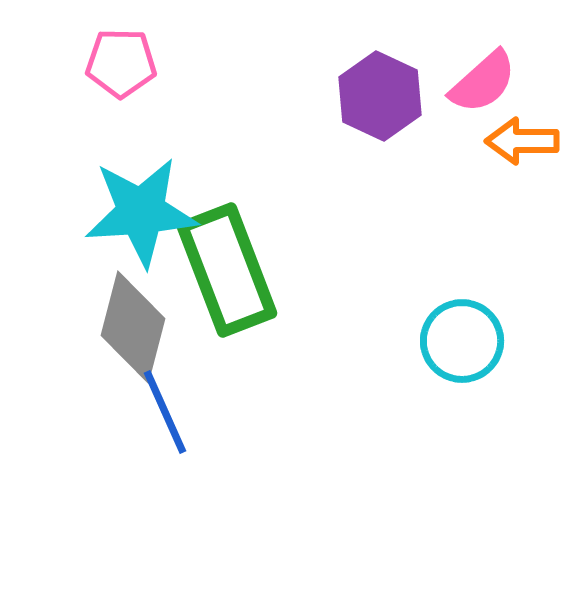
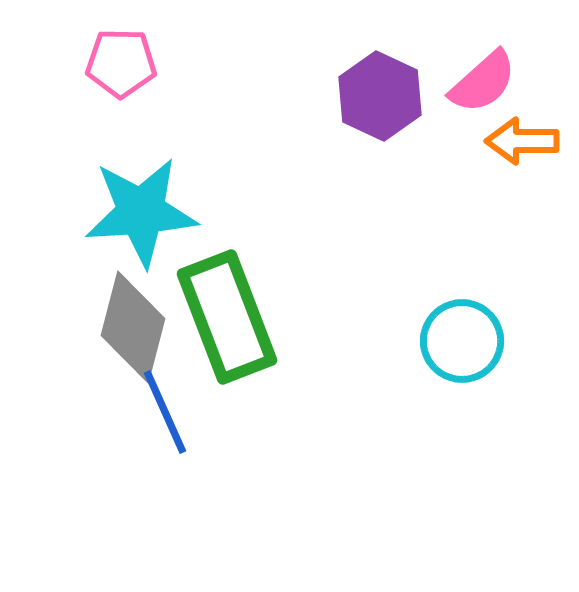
green rectangle: moved 47 px down
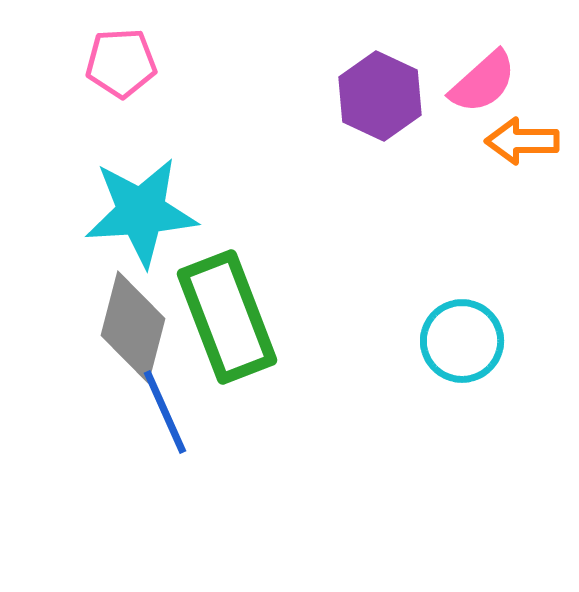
pink pentagon: rotated 4 degrees counterclockwise
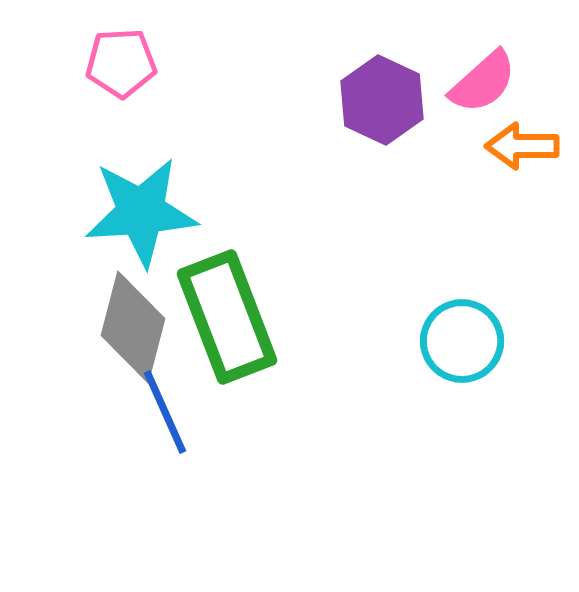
purple hexagon: moved 2 px right, 4 px down
orange arrow: moved 5 px down
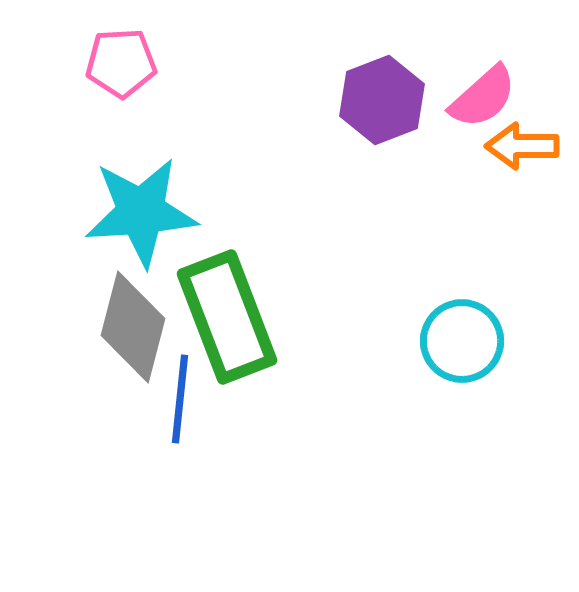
pink semicircle: moved 15 px down
purple hexagon: rotated 14 degrees clockwise
blue line: moved 15 px right, 13 px up; rotated 30 degrees clockwise
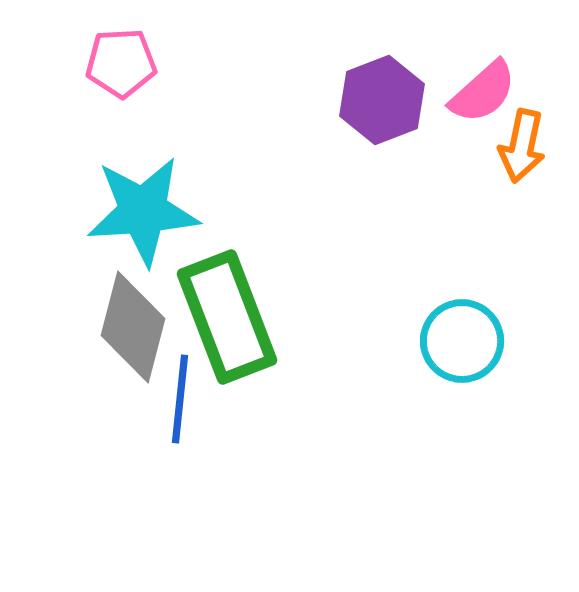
pink semicircle: moved 5 px up
orange arrow: rotated 78 degrees counterclockwise
cyan star: moved 2 px right, 1 px up
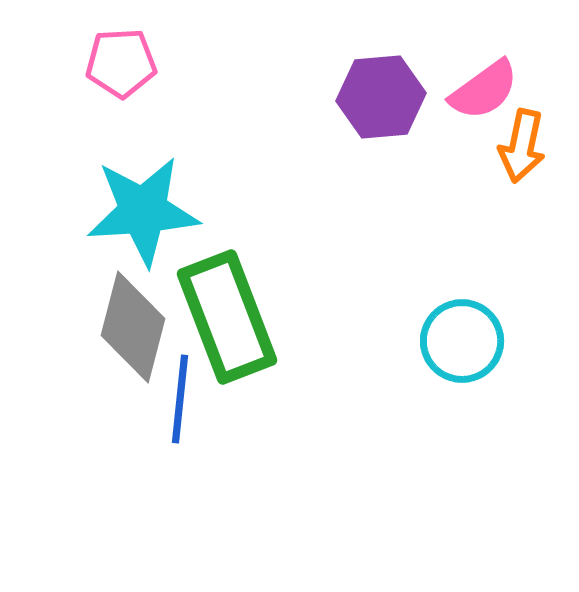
pink semicircle: moved 1 px right, 2 px up; rotated 6 degrees clockwise
purple hexagon: moved 1 px left, 3 px up; rotated 16 degrees clockwise
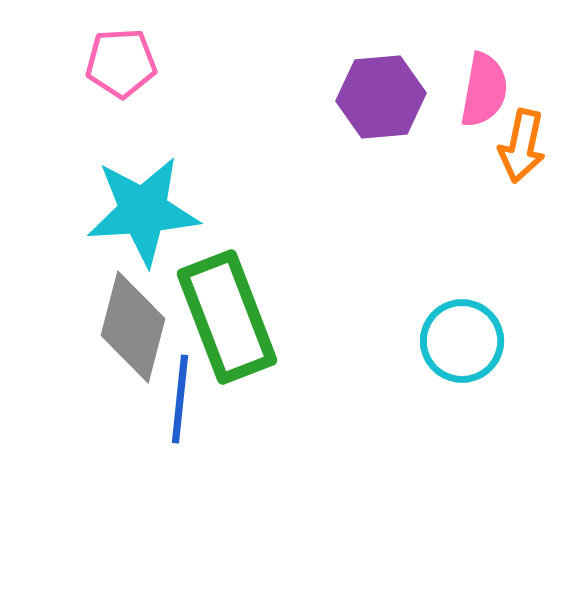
pink semicircle: rotated 44 degrees counterclockwise
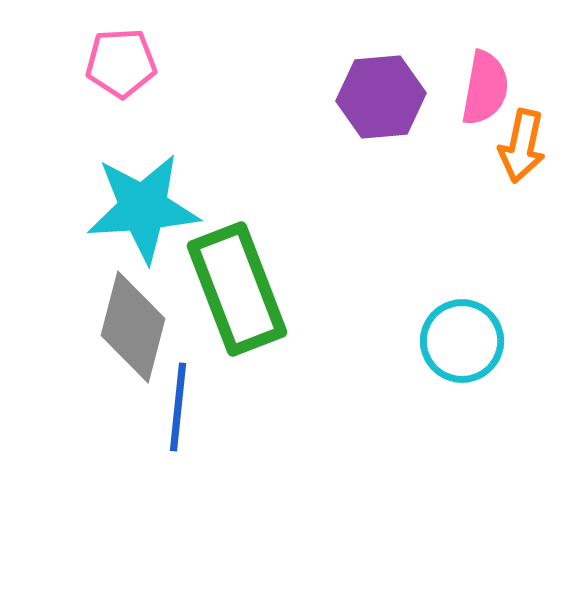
pink semicircle: moved 1 px right, 2 px up
cyan star: moved 3 px up
green rectangle: moved 10 px right, 28 px up
blue line: moved 2 px left, 8 px down
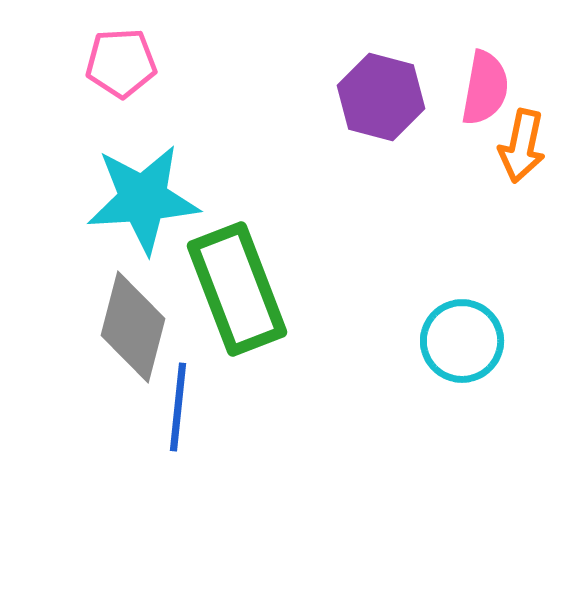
purple hexagon: rotated 20 degrees clockwise
cyan star: moved 9 px up
